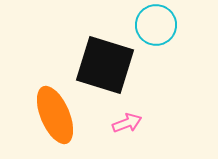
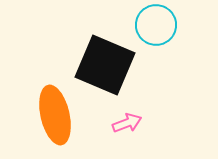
black square: rotated 6 degrees clockwise
orange ellipse: rotated 10 degrees clockwise
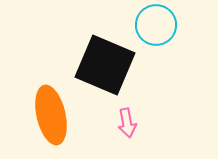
orange ellipse: moved 4 px left
pink arrow: rotated 100 degrees clockwise
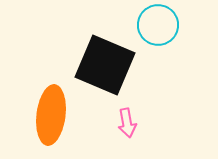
cyan circle: moved 2 px right
orange ellipse: rotated 20 degrees clockwise
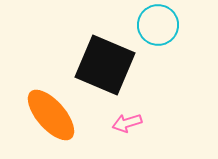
orange ellipse: rotated 48 degrees counterclockwise
pink arrow: rotated 84 degrees clockwise
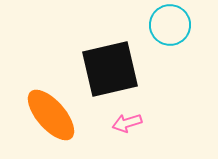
cyan circle: moved 12 px right
black square: moved 5 px right, 4 px down; rotated 36 degrees counterclockwise
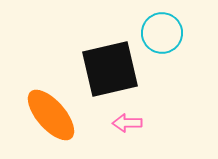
cyan circle: moved 8 px left, 8 px down
pink arrow: rotated 16 degrees clockwise
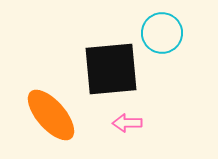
black square: moved 1 px right; rotated 8 degrees clockwise
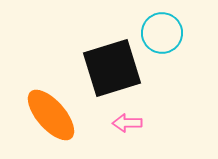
black square: moved 1 px right, 1 px up; rotated 12 degrees counterclockwise
